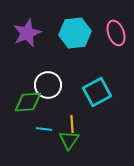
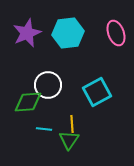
cyan hexagon: moved 7 px left
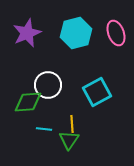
cyan hexagon: moved 8 px right; rotated 8 degrees counterclockwise
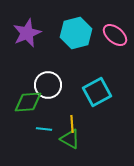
pink ellipse: moved 1 px left, 2 px down; rotated 30 degrees counterclockwise
green triangle: moved 1 px right, 1 px up; rotated 35 degrees counterclockwise
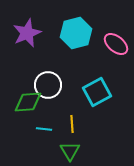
pink ellipse: moved 1 px right, 9 px down
green triangle: moved 12 px down; rotated 30 degrees clockwise
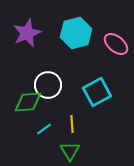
cyan line: rotated 42 degrees counterclockwise
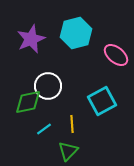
purple star: moved 4 px right, 6 px down
pink ellipse: moved 11 px down
white circle: moved 1 px down
cyan square: moved 5 px right, 9 px down
green diamond: rotated 8 degrees counterclockwise
green triangle: moved 2 px left; rotated 15 degrees clockwise
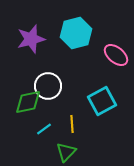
purple star: rotated 8 degrees clockwise
green triangle: moved 2 px left, 1 px down
